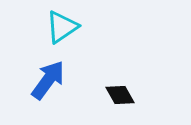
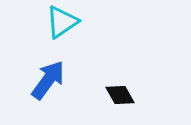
cyan triangle: moved 5 px up
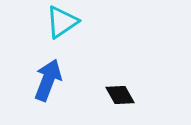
blue arrow: rotated 15 degrees counterclockwise
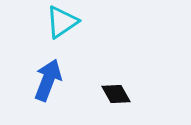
black diamond: moved 4 px left, 1 px up
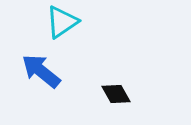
blue arrow: moved 7 px left, 9 px up; rotated 72 degrees counterclockwise
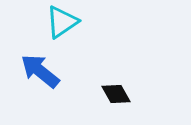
blue arrow: moved 1 px left
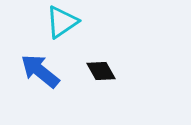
black diamond: moved 15 px left, 23 px up
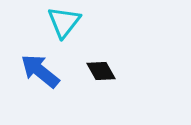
cyan triangle: moved 2 px right; rotated 18 degrees counterclockwise
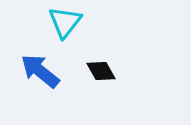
cyan triangle: moved 1 px right
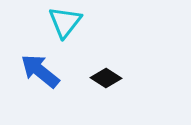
black diamond: moved 5 px right, 7 px down; rotated 28 degrees counterclockwise
